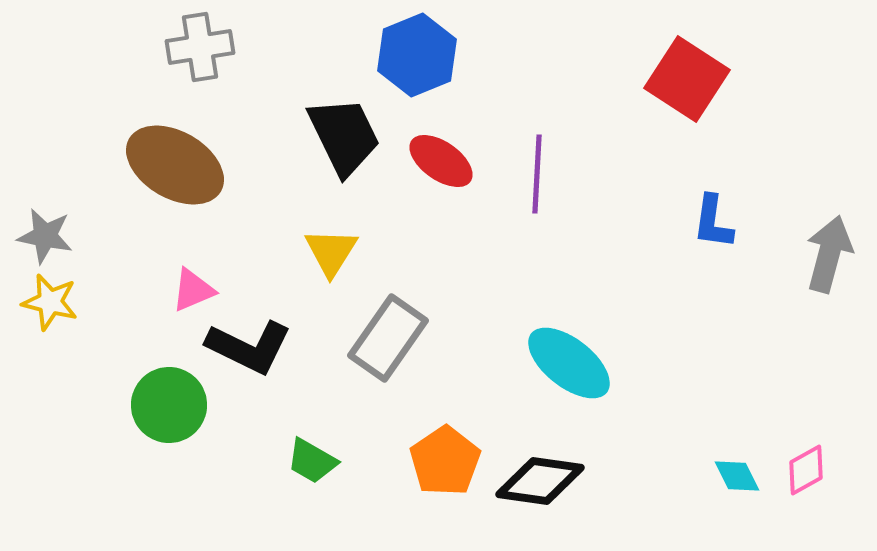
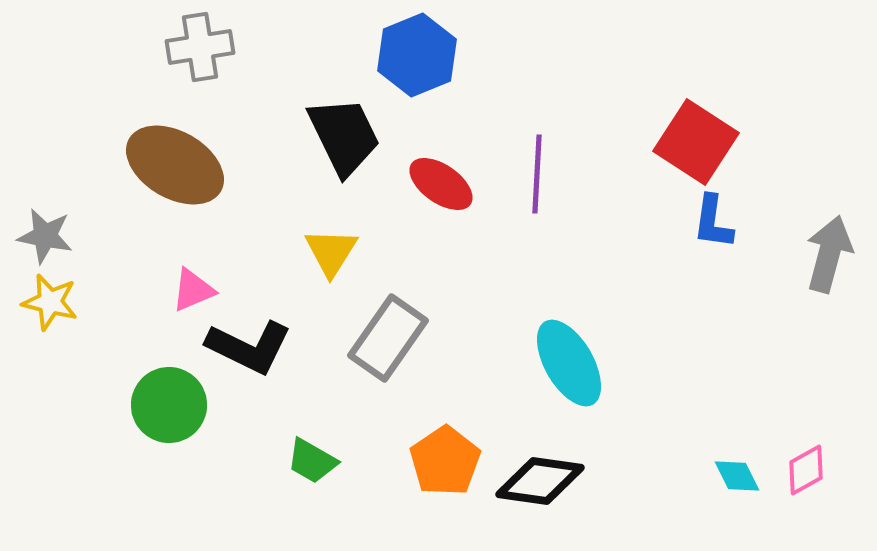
red square: moved 9 px right, 63 px down
red ellipse: moved 23 px down
cyan ellipse: rotated 22 degrees clockwise
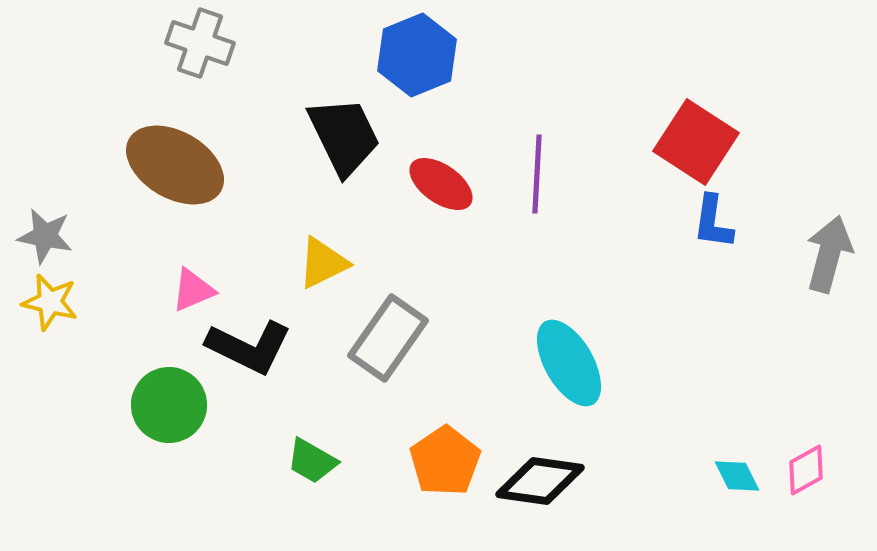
gray cross: moved 4 px up; rotated 28 degrees clockwise
yellow triangle: moved 8 px left, 11 px down; rotated 32 degrees clockwise
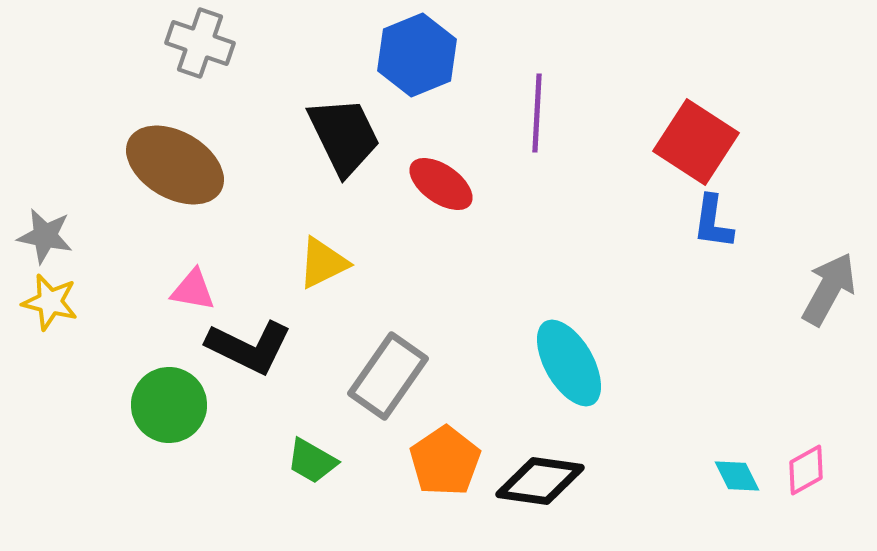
purple line: moved 61 px up
gray arrow: moved 35 px down; rotated 14 degrees clockwise
pink triangle: rotated 33 degrees clockwise
gray rectangle: moved 38 px down
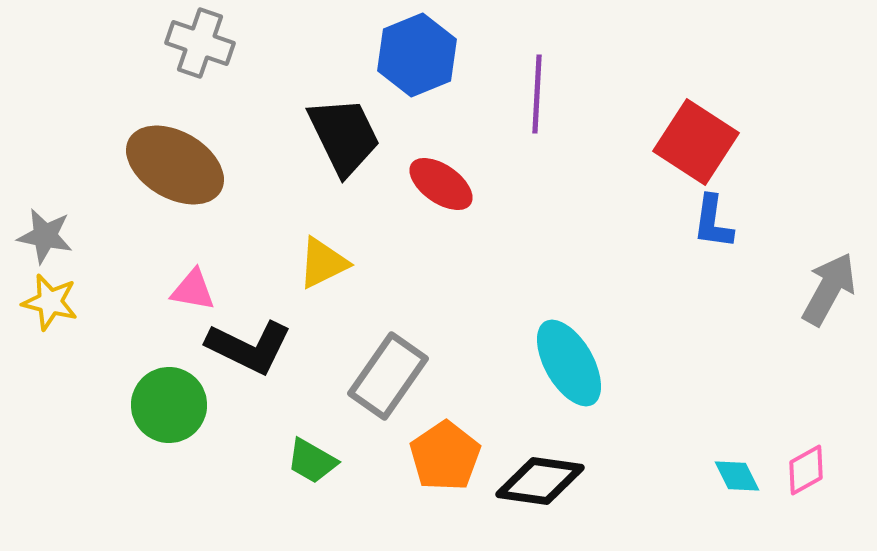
purple line: moved 19 px up
orange pentagon: moved 5 px up
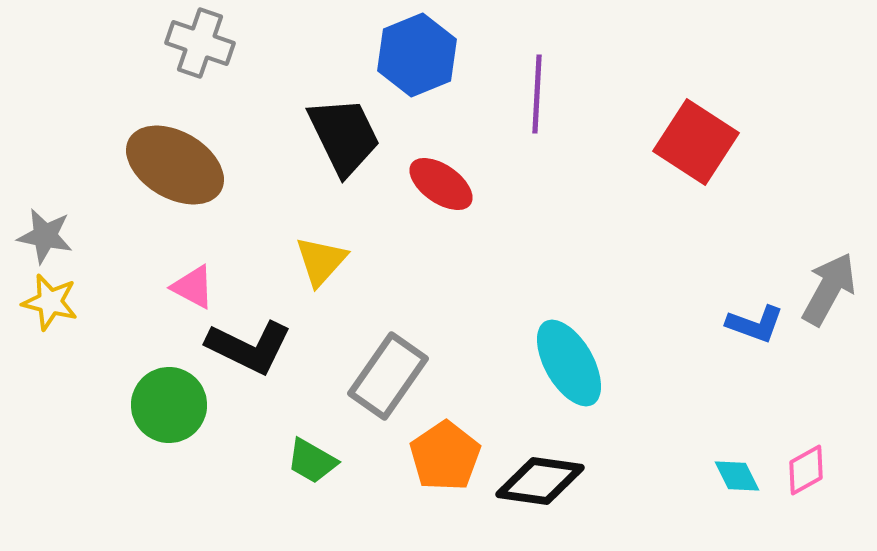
blue L-shape: moved 42 px right, 102 px down; rotated 78 degrees counterclockwise
yellow triangle: moved 2 px left, 2 px up; rotated 22 degrees counterclockwise
pink triangle: moved 3 px up; rotated 18 degrees clockwise
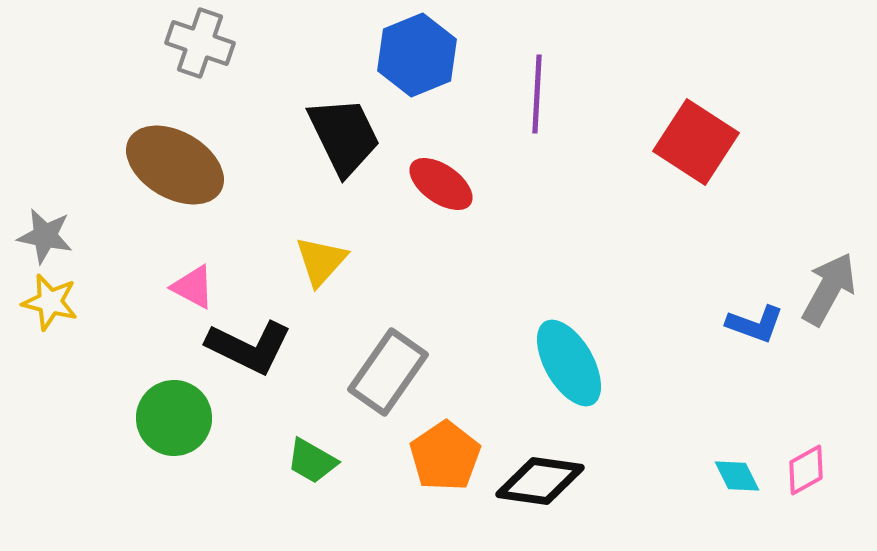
gray rectangle: moved 4 px up
green circle: moved 5 px right, 13 px down
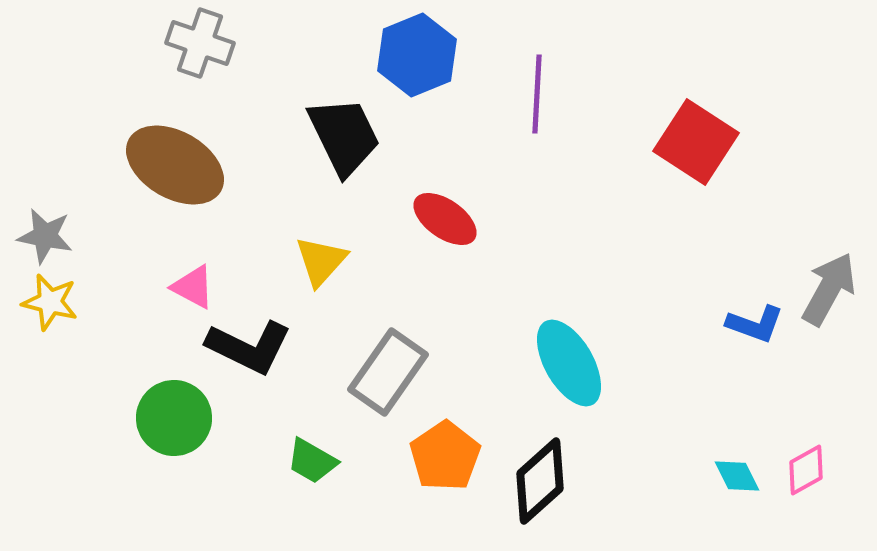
red ellipse: moved 4 px right, 35 px down
black diamond: rotated 50 degrees counterclockwise
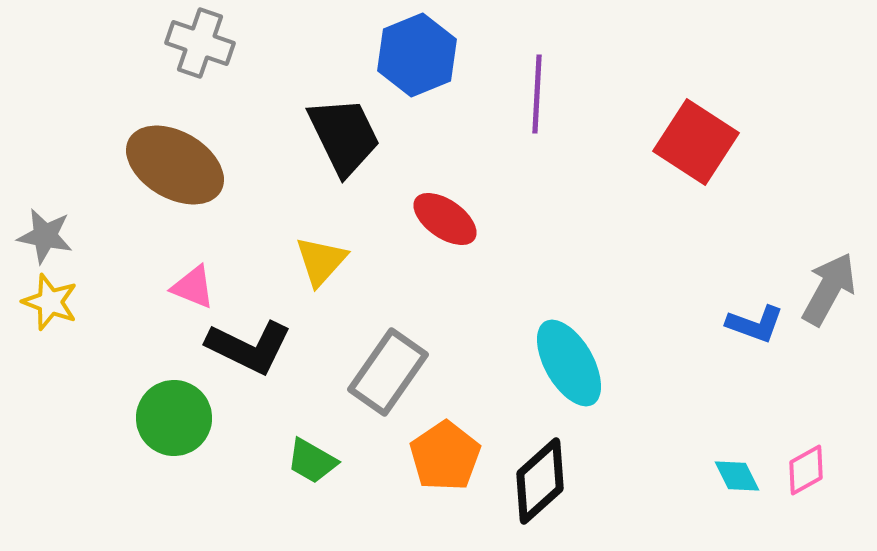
pink triangle: rotated 6 degrees counterclockwise
yellow star: rotated 6 degrees clockwise
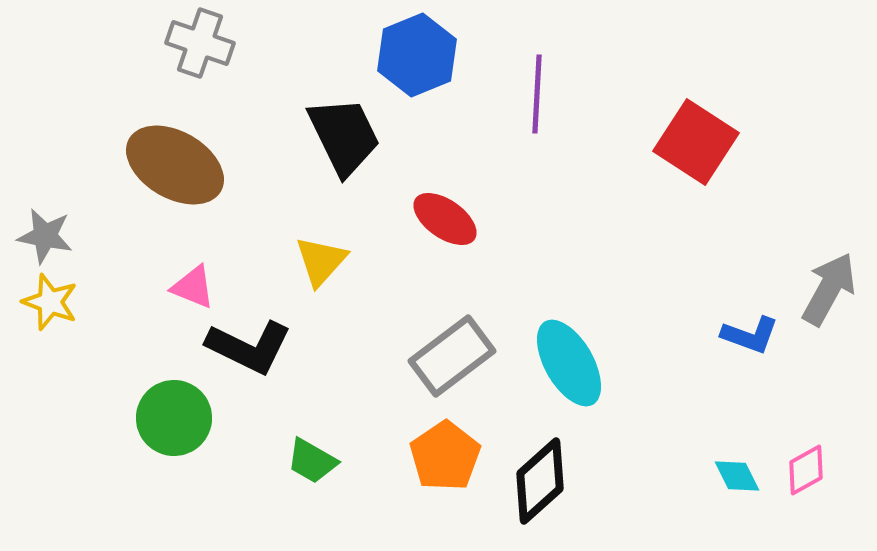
blue L-shape: moved 5 px left, 11 px down
gray rectangle: moved 64 px right, 16 px up; rotated 18 degrees clockwise
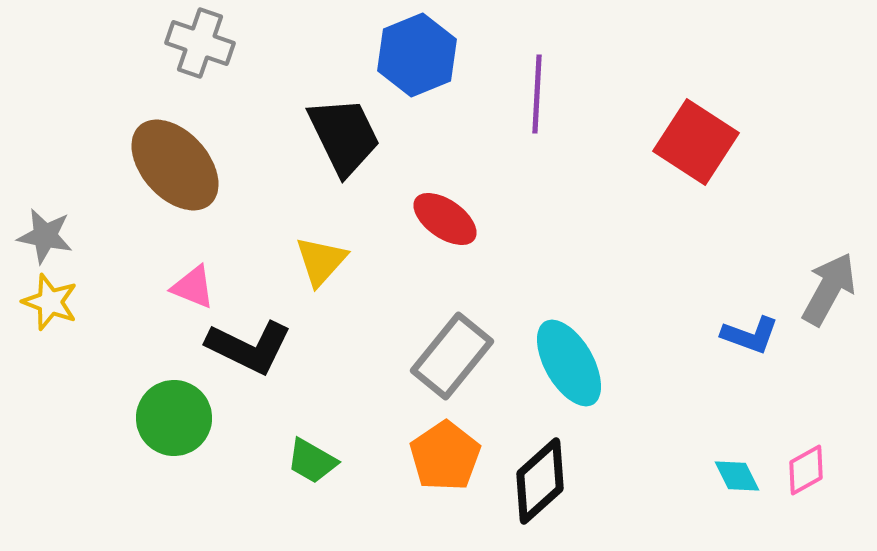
brown ellipse: rotated 18 degrees clockwise
gray rectangle: rotated 14 degrees counterclockwise
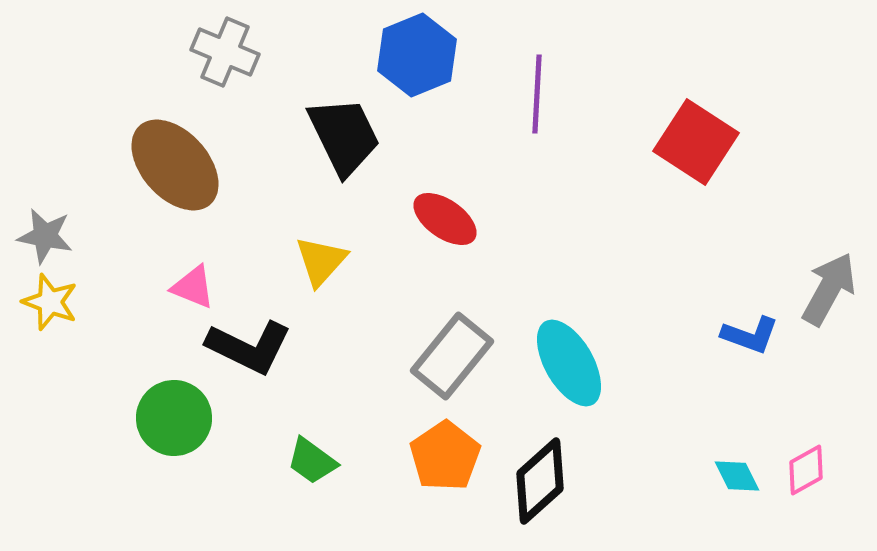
gray cross: moved 25 px right, 9 px down; rotated 4 degrees clockwise
green trapezoid: rotated 6 degrees clockwise
